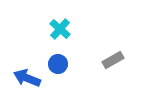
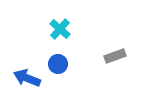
gray rectangle: moved 2 px right, 4 px up; rotated 10 degrees clockwise
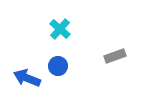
blue circle: moved 2 px down
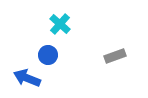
cyan cross: moved 5 px up
blue circle: moved 10 px left, 11 px up
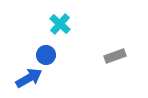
blue circle: moved 2 px left
blue arrow: moved 2 px right; rotated 128 degrees clockwise
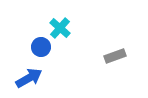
cyan cross: moved 4 px down
blue circle: moved 5 px left, 8 px up
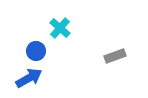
blue circle: moved 5 px left, 4 px down
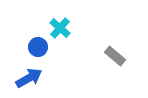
blue circle: moved 2 px right, 4 px up
gray rectangle: rotated 60 degrees clockwise
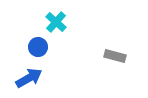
cyan cross: moved 4 px left, 6 px up
gray rectangle: rotated 25 degrees counterclockwise
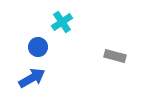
cyan cross: moved 6 px right; rotated 15 degrees clockwise
blue arrow: moved 3 px right
